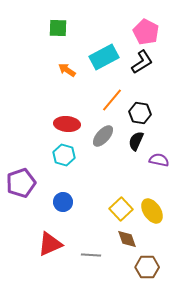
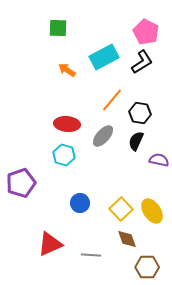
blue circle: moved 17 px right, 1 px down
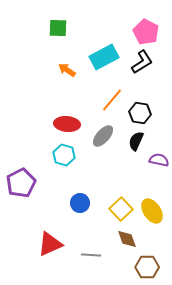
purple pentagon: rotated 8 degrees counterclockwise
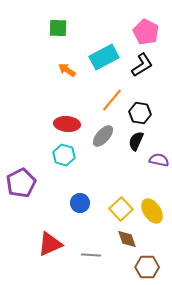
black L-shape: moved 3 px down
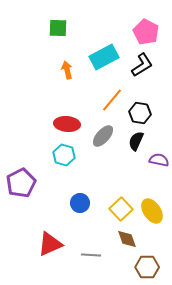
orange arrow: rotated 42 degrees clockwise
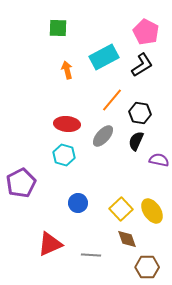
blue circle: moved 2 px left
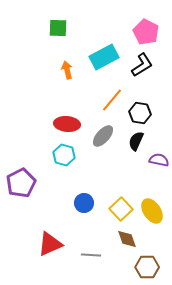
blue circle: moved 6 px right
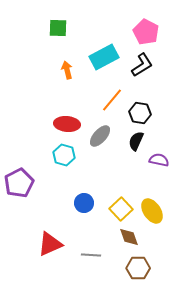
gray ellipse: moved 3 px left
purple pentagon: moved 2 px left
brown diamond: moved 2 px right, 2 px up
brown hexagon: moved 9 px left, 1 px down
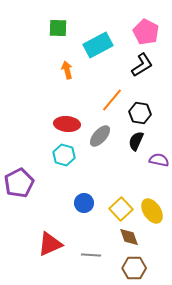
cyan rectangle: moved 6 px left, 12 px up
brown hexagon: moved 4 px left
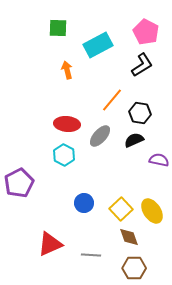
black semicircle: moved 2 px left, 1 px up; rotated 42 degrees clockwise
cyan hexagon: rotated 10 degrees clockwise
